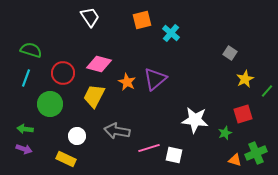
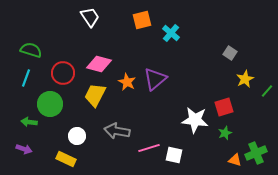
yellow trapezoid: moved 1 px right, 1 px up
red square: moved 19 px left, 7 px up
green arrow: moved 4 px right, 7 px up
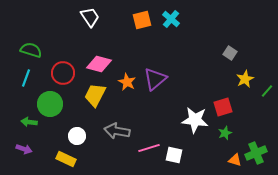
cyan cross: moved 14 px up
red square: moved 1 px left
